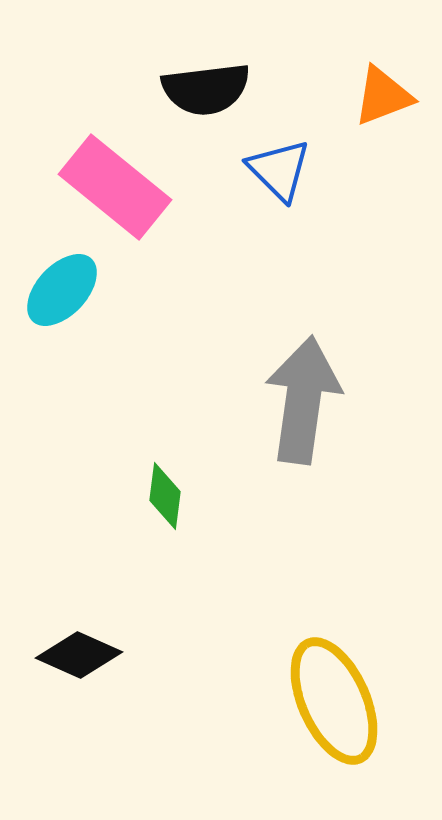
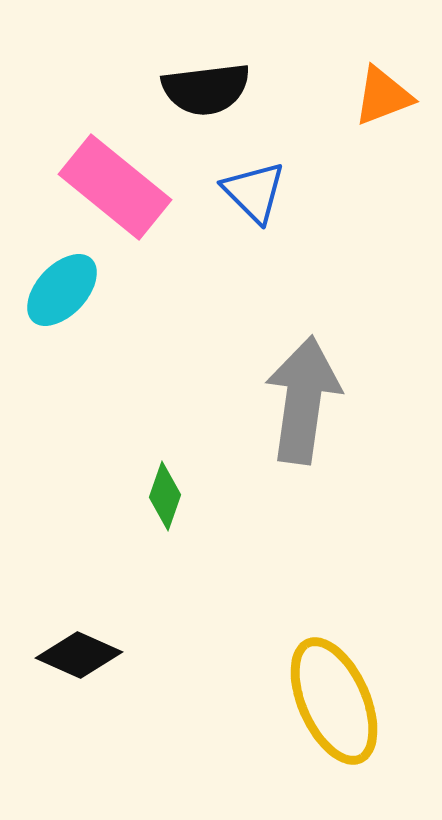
blue triangle: moved 25 px left, 22 px down
green diamond: rotated 12 degrees clockwise
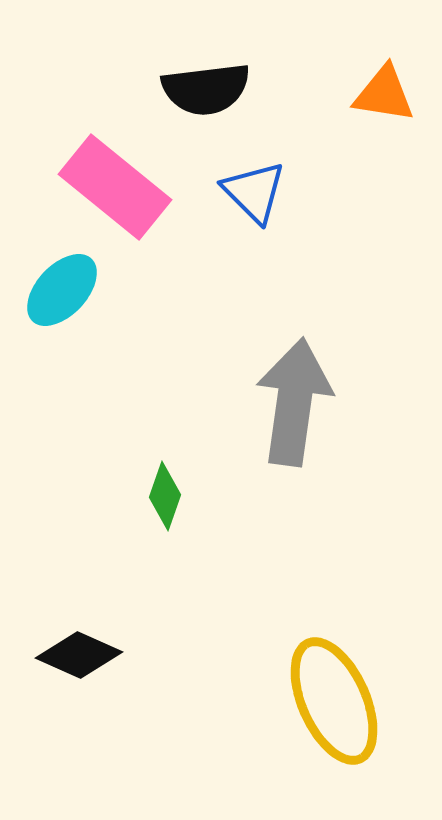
orange triangle: moved 1 px right, 2 px up; rotated 30 degrees clockwise
gray arrow: moved 9 px left, 2 px down
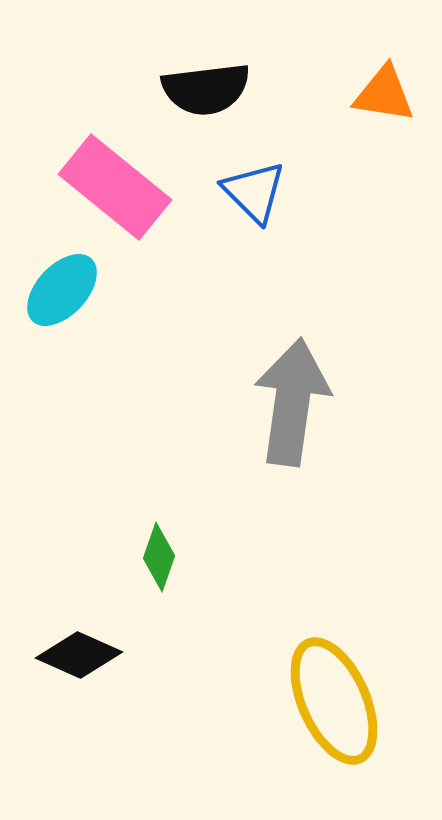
gray arrow: moved 2 px left
green diamond: moved 6 px left, 61 px down
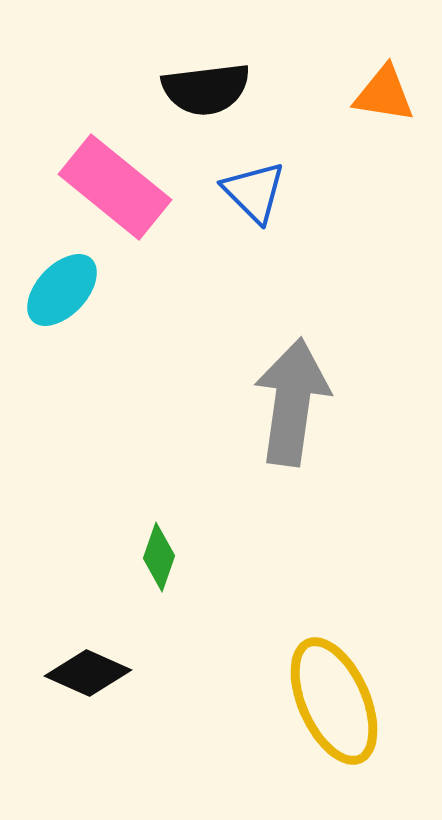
black diamond: moved 9 px right, 18 px down
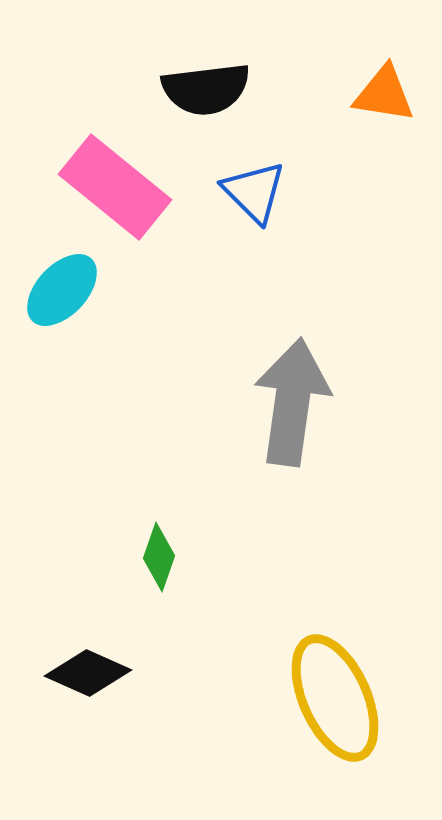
yellow ellipse: moved 1 px right, 3 px up
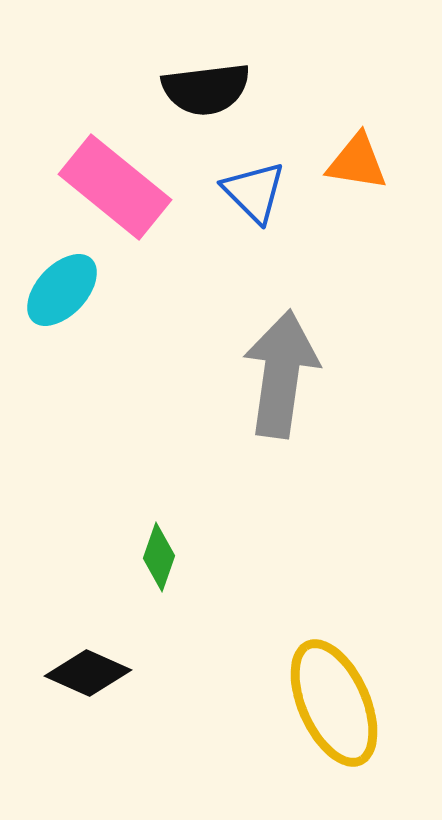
orange triangle: moved 27 px left, 68 px down
gray arrow: moved 11 px left, 28 px up
yellow ellipse: moved 1 px left, 5 px down
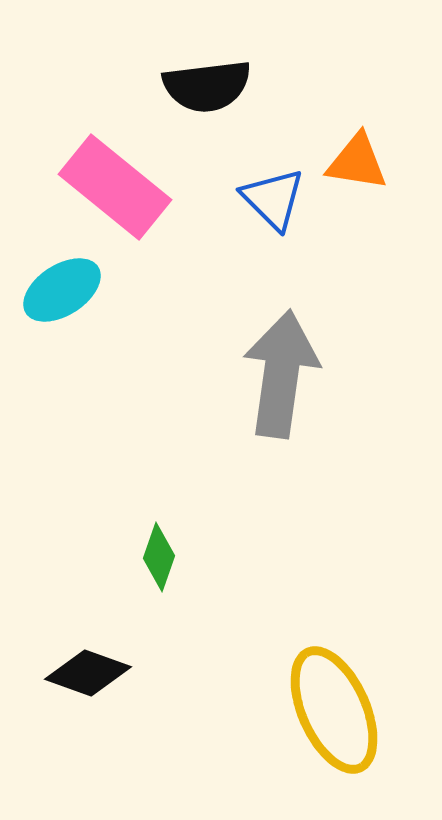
black semicircle: moved 1 px right, 3 px up
blue triangle: moved 19 px right, 7 px down
cyan ellipse: rotated 14 degrees clockwise
black diamond: rotated 4 degrees counterclockwise
yellow ellipse: moved 7 px down
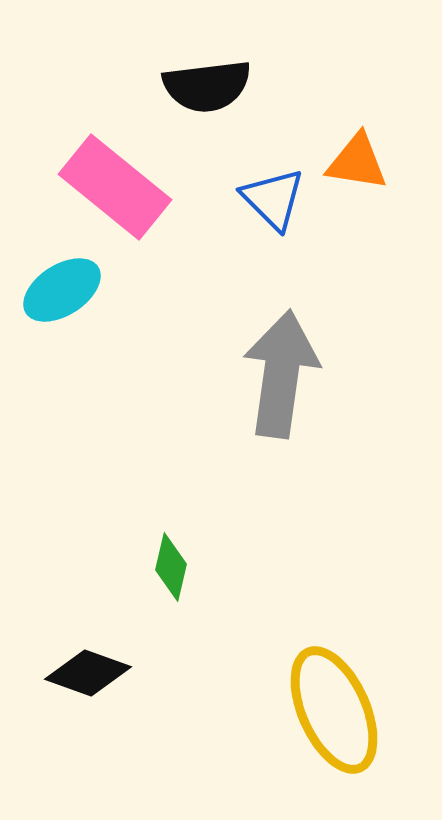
green diamond: moved 12 px right, 10 px down; rotated 6 degrees counterclockwise
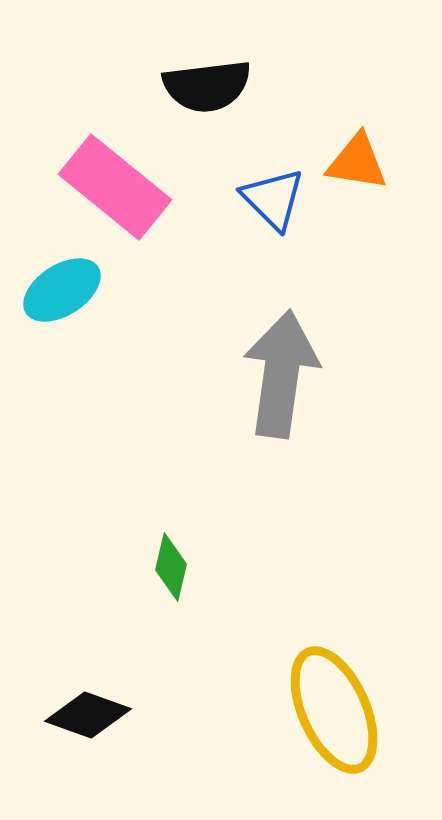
black diamond: moved 42 px down
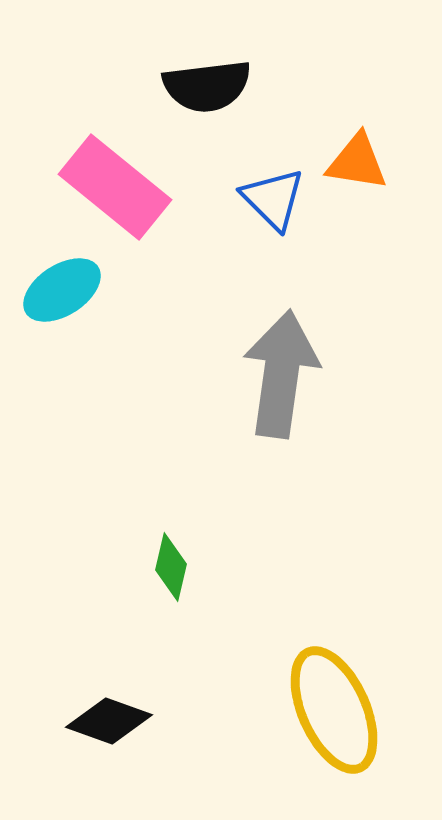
black diamond: moved 21 px right, 6 px down
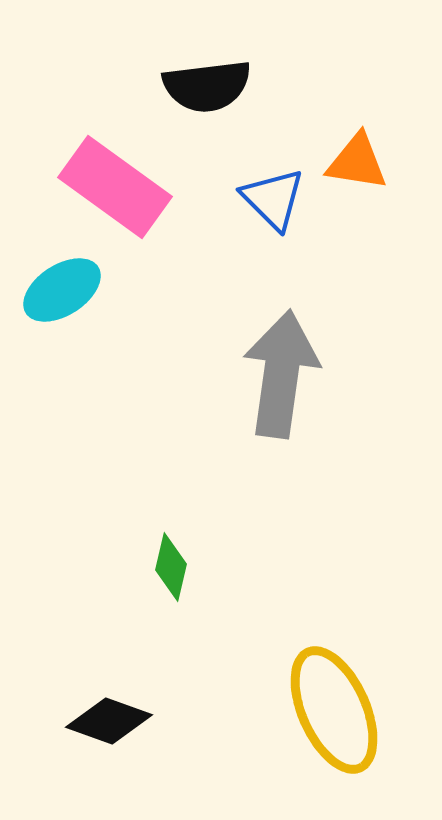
pink rectangle: rotated 3 degrees counterclockwise
